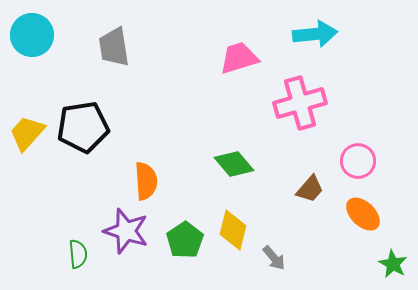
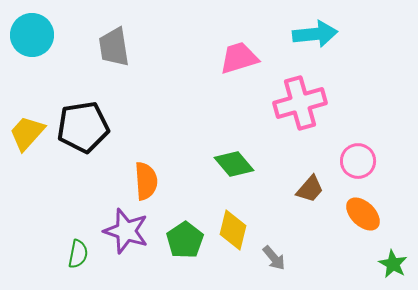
green semicircle: rotated 16 degrees clockwise
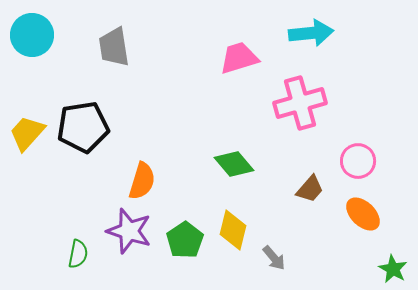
cyan arrow: moved 4 px left, 1 px up
orange semicircle: moved 4 px left; rotated 21 degrees clockwise
purple star: moved 3 px right
green star: moved 5 px down
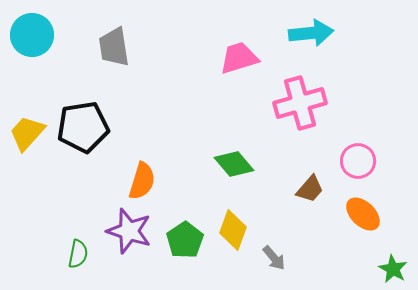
yellow diamond: rotated 6 degrees clockwise
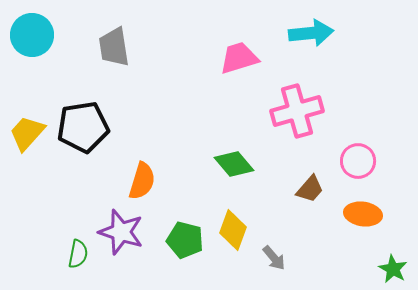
pink cross: moved 3 px left, 8 px down
orange ellipse: rotated 36 degrees counterclockwise
purple star: moved 8 px left, 1 px down
green pentagon: rotated 24 degrees counterclockwise
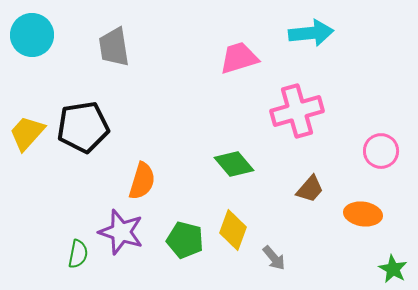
pink circle: moved 23 px right, 10 px up
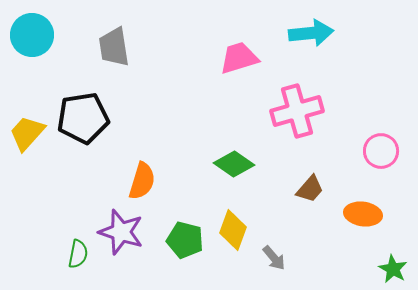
black pentagon: moved 9 px up
green diamond: rotated 15 degrees counterclockwise
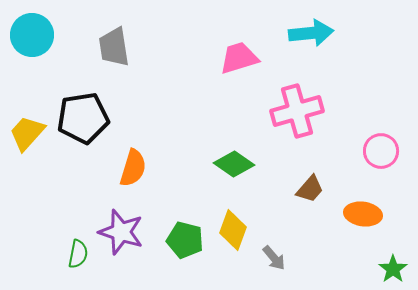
orange semicircle: moved 9 px left, 13 px up
green star: rotated 8 degrees clockwise
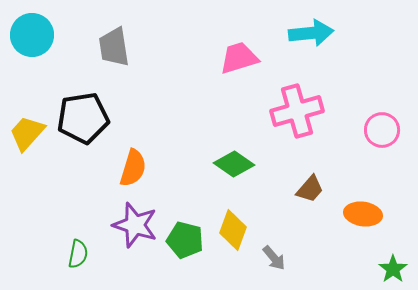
pink circle: moved 1 px right, 21 px up
purple star: moved 14 px right, 7 px up
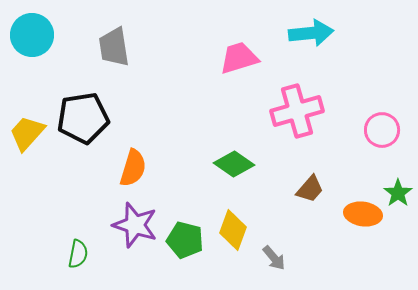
green star: moved 5 px right, 76 px up
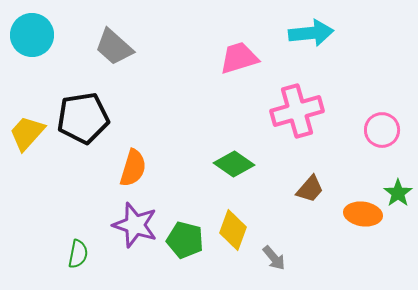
gray trapezoid: rotated 39 degrees counterclockwise
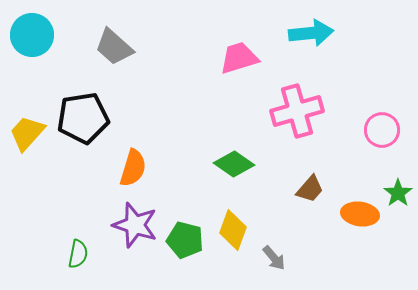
orange ellipse: moved 3 px left
